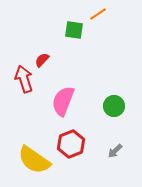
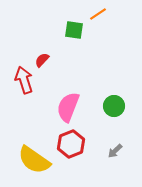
red arrow: moved 1 px down
pink semicircle: moved 5 px right, 6 px down
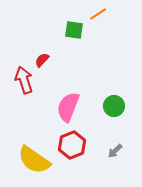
red hexagon: moved 1 px right, 1 px down
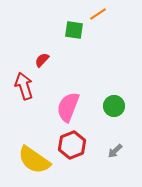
red arrow: moved 6 px down
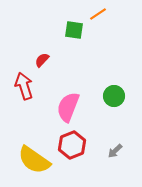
green circle: moved 10 px up
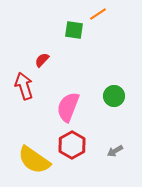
red hexagon: rotated 8 degrees counterclockwise
gray arrow: rotated 14 degrees clockwise
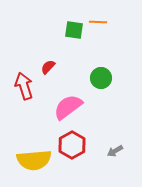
orange line: moved 8 px down; rotated 36 degrees clockwise
red semicircle: moved 6 px right, 7 px down
green circle: moved 13 px left, 18 px up
pink semicircle: rotated 32 degrees clockwise
yellow semicircle: rotated 40 degrees counterclockwise
